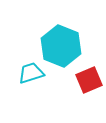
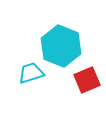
red square: moved 2 px left
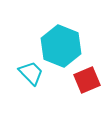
cyan trapezoid: rotated 64 degrees clockwise
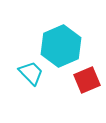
cyan hexagon: rotated 15 degrees clockwise
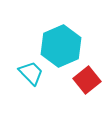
red square: rotated 16 degrees counterclockwise
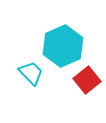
cyan hexagon: moved 2 px right
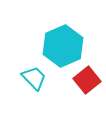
cyan trapezoid: moved 3 px right, 5 px down
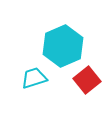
cyan trapezoid: rotated 64 degrees counterclockwise
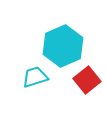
cyan trapezoid: moved 1 px right, 1 px up
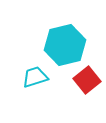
cyan hexagon: moved 2 px right, 1 px up; rotated 9 degrees clockwise
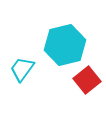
cyan trapezoid: moved 13 px left, 8 px up; rotated 36 degrees counterclockwise
